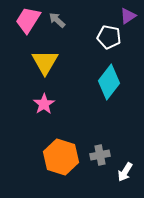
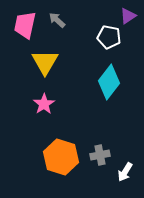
pink trapezoid: moved 3 px left, 5 px down; rotated 20 degrees counterclockwise
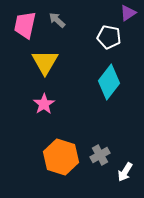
purple triangle: moved 3 px up
gray cross: rotated 18 degrees counterclockwise
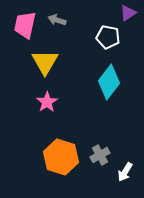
gray arrow: rotated 24 degrees counterclockwise
white pentagon: moved 1 px left
pink star: moved 3 px right, 2 px up
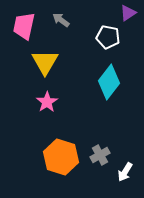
gray arrow: moved 4 px right; rotated 18 degrees clockwise
pink trapezoid: moved 1 px left, 1 px down
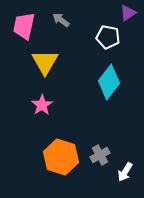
pink star: moved 5 px left, 3 px down
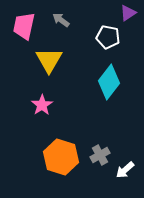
yellow triangle: moved 4 px right, 2 px up
white arrow: moved 2 px up; rotated 18 degrees clockwise
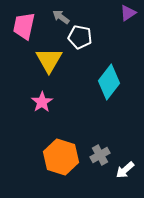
gray arrow: moved 3 px up
white pentagon: moved 28 px left
pink star: moved 3 px up
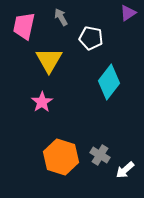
gray arrow: rotated 24 degrees clockwise
white pentagon: moved 11 px right, 1 px down
gray cross: rotated 30 degrees counterclockwise
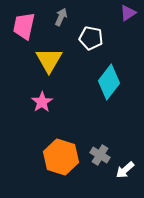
gray arrow: rotated 54 degrees clockwise
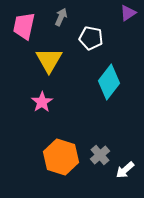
gray cross: rotated 18 degrees clockwise
